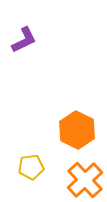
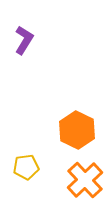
purple L-shape: rotated 32 degrees counterclockwise
yellow pentagon: moved 5 px left
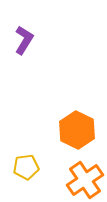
orange cross: rotated 9 degrees clockwise
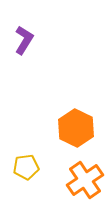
orange hexagon: moved 1 px left, 2 px up
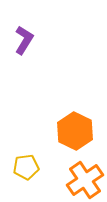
orange hexagon: moved 1 px left, 3 px down
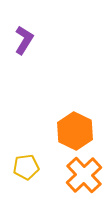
orange cross: moved 1 px left, 5 px up; rotated 9 degrees counterclockwise
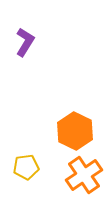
purple L-shape: moved 1 px right, 2 px down
orange cross: rotated 9 degrees clockwise
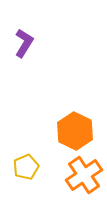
purple L-shape: moved 1 px left, 1 px down
yellow pentagon: rotated 15 degrees counterclockwise
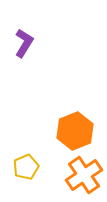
orange hexagon: rotated 12 degrees clockwise
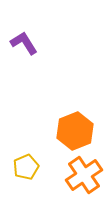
purple L-shape: rotated 64 degrees counterclockwise
